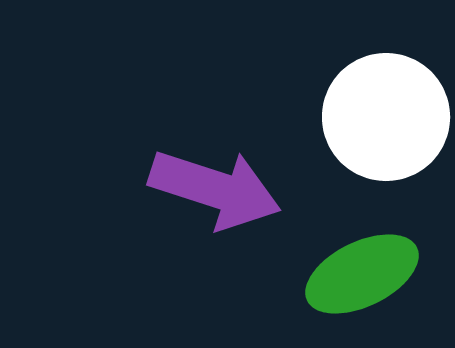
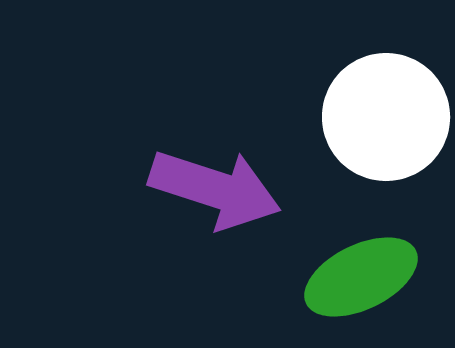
green ellipse: moved 1 px left, 3 px down
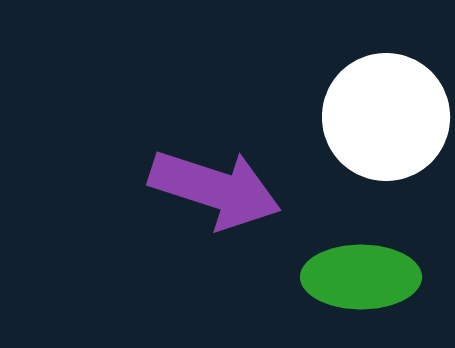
green ellipse: rotated 26 degrees clockwise
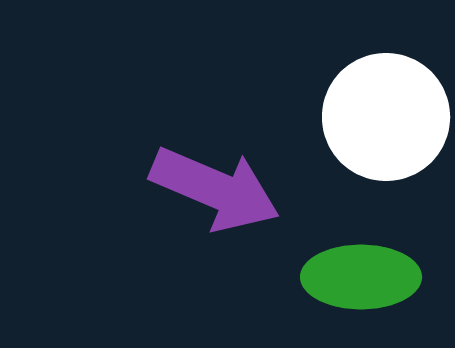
purple arrow: rotated 5 degrees clockwise
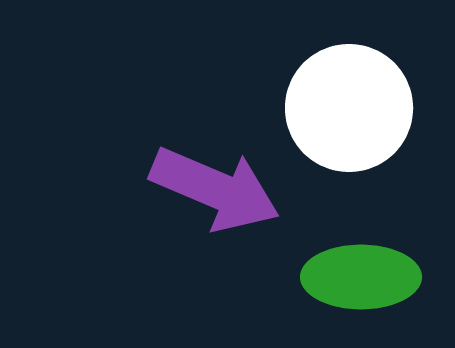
white circle: moved 37 px left, 9 px up
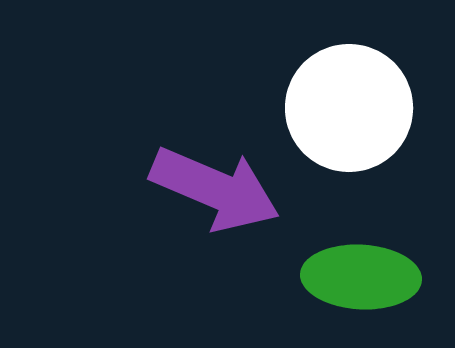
green ellipse: rotated 3 degrees clockwise
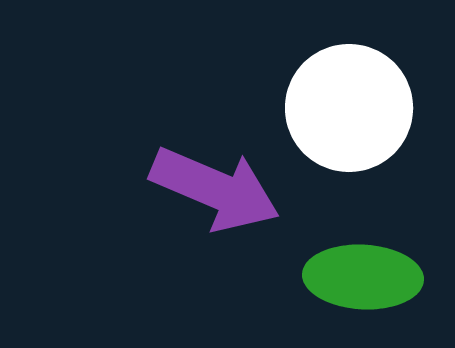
green ellipse: moved 2 px right
